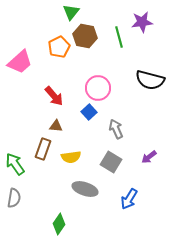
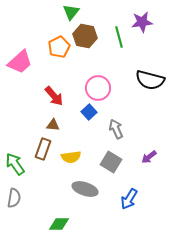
brown triangle: moved 3 px left, 1 px up
green diamond: rotated 55 degrees clockwise
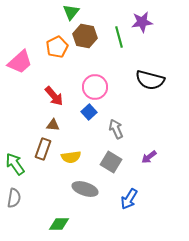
orange pentagon: moved 2 px left
pink circle: moved 3 px left, 1 px up
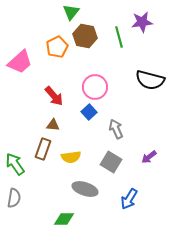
green diamond: moved 5 px right, 5 px up
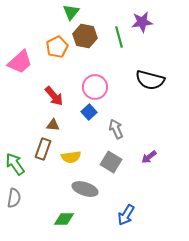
blue arrow: moved 3 px left, 16 px down
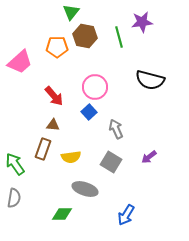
orange pentagon: rotated 25 degrees clockwise
green diamond: moved 2 px left, 5 px up
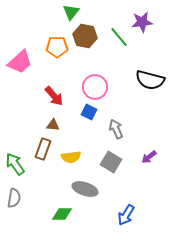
green line: rotated 25 degrees counterclockwise
blue square: rotated 21 degrees counterclockwise
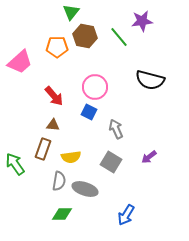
purple star: moved 1 px up
gray semicircle: moved 45 px right, 17 px up
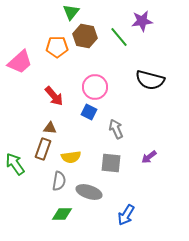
brown triangle: moved 3 px left, 3 px down
gray square: moved 1 px down; rotated 25 degrees counterclockwise
gray ellipse: moved 4 px right, 3 px down
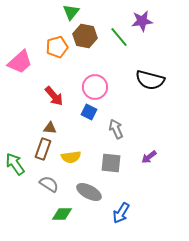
orange pentagon: rotated 15 degrees counterclockwise
gray semicircle: moved 10 px left, 3 px down; rotated 66 degrees counterclockwise
gray ellipse: rotated 10 degrees clockwise
blue arrow: moved 5 px left, 2 px up
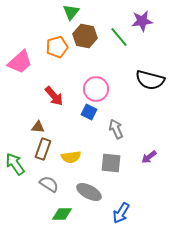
pink circle: moved 1 px right, 2 px down
brown triangle: moved 12 px left, 1 px up
